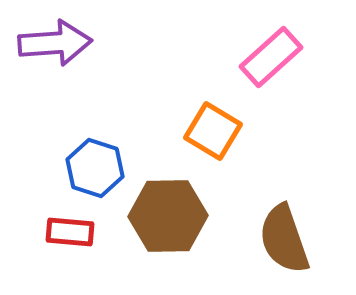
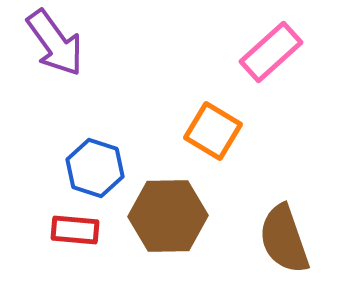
purple arrow: rotated 58 degrees clockwise
pink rectangle: moved 5 px up
red rectangle: moved 5 px right, 2 px up
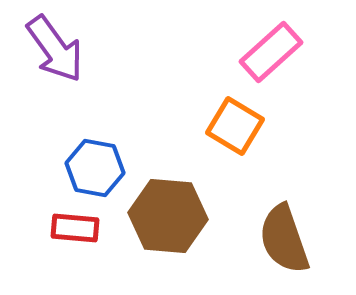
purple arrow: moved 6 px down
orange square: moved 22 px right, 5 px up
blue hexagon: rotated 8 degrees counterclockwise
brown hexagon: rotated 6 degrees clockwise
red rectangle: moved 2 px up
